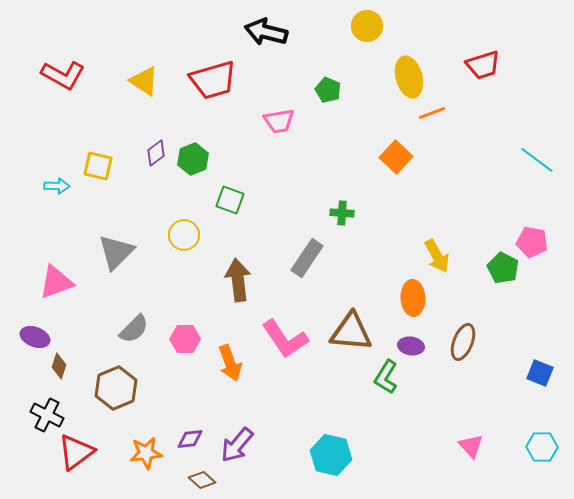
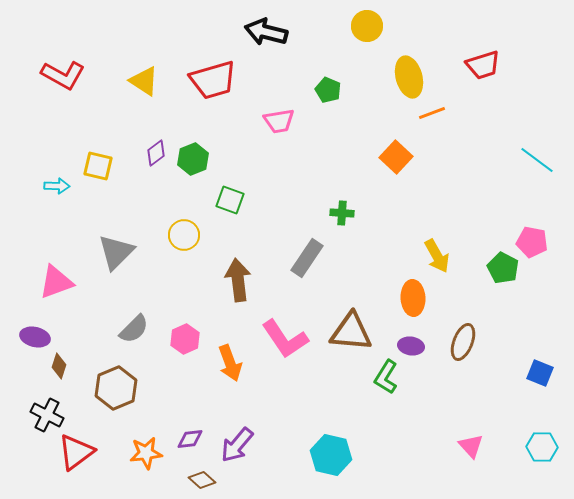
purple ellipse at (35, 337): rotated 8 degrees counterclockwise
pink hexagon at (185, 339): rotated 24 degrees counterclockwise
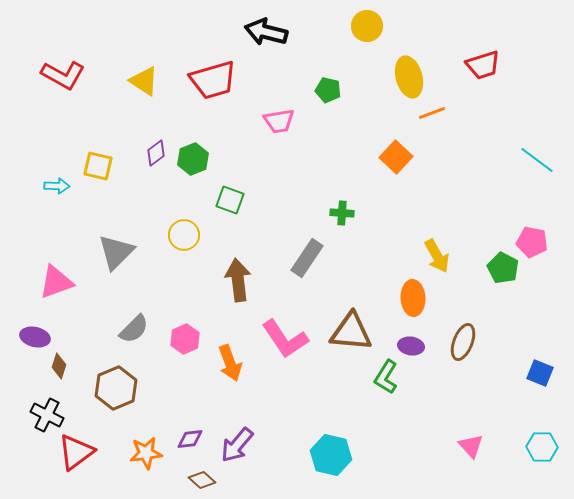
green pentagon at (328, 90): rotated 10 degrees counterclockwise
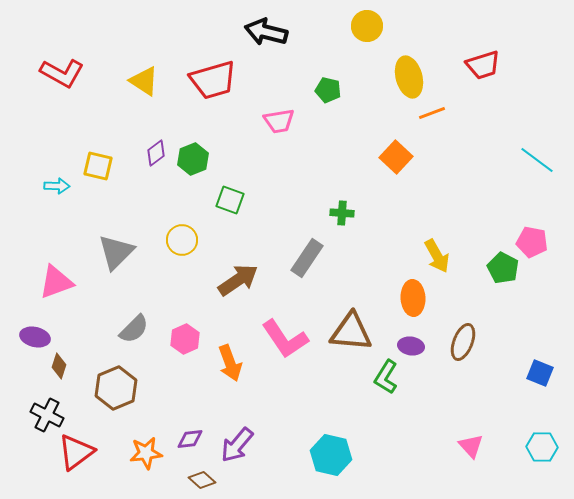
red L-shape at (63, 75): moved 1 px left, 2 px up
yellow circle at (184, 235): moved 2 px left, 5 px down
brown arrow at (238, 280): rotated 63 degrees clockwise
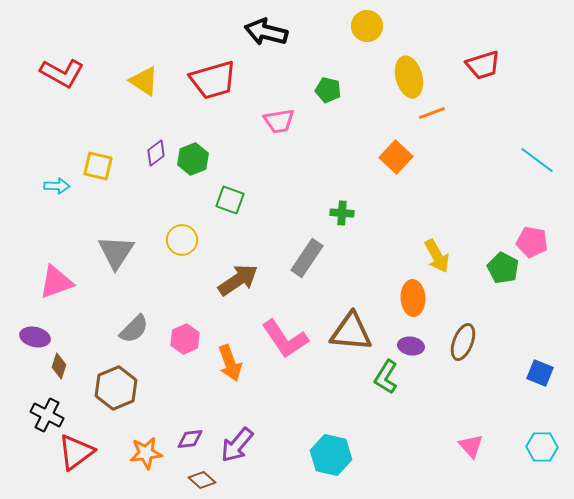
gray triangle at (116, 252): rotated 12 degrees counterclockwise
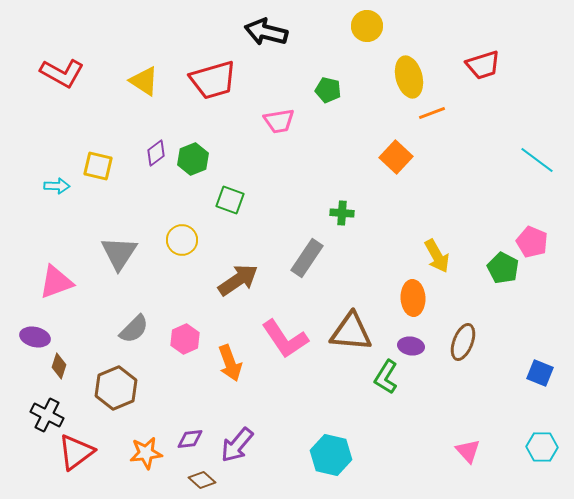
pink pentagon at (532, 242): rotated 12 degrees clockwise
gray triangle at (116, 252): moved 3 px right, 1 px down
pink triangle at (471, 446): moved 3 px left, 5 px down
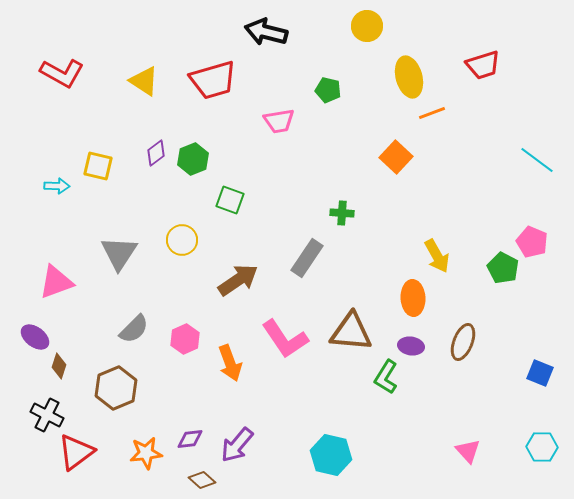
purple ellipse at (35, 337): rotated 24 degrees clockwise
